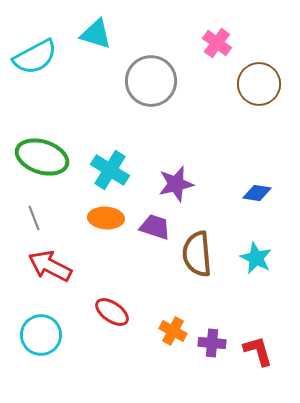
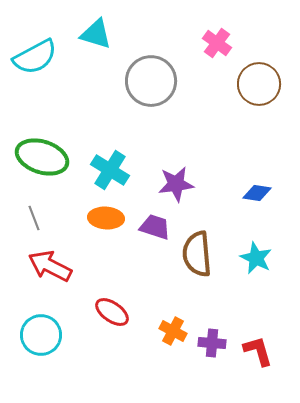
purple star: rotated 6 degrees clockwise
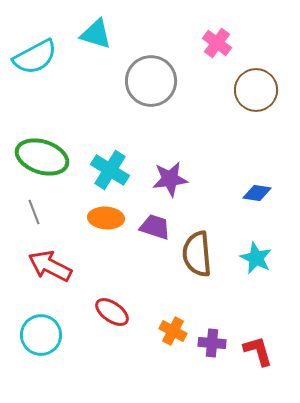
brown circle: moved 3 px left, 6 px down
purple star: moved 6 px left, 5 px up
gray line: moved 6 px up
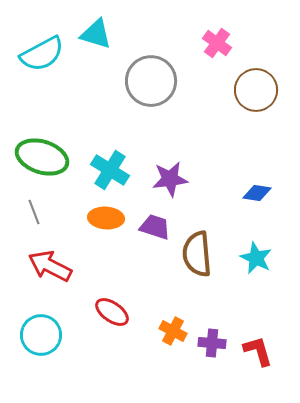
cyan semicircle: moved 7 px right, 3 px up
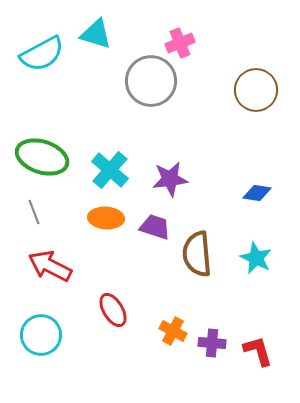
pink cross: moved 37 px left; rotated 32 degrees clockwise
cyan cross: rotated 9 degrees clockwise
red ellipse: moved 1 px right, 2 px up; rotated 24 degrees clockwise
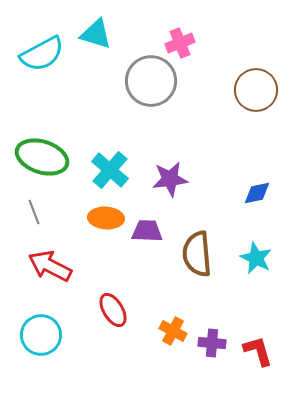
blue diamond: rotated 20 degrees counterclockwise
purple trapezoid: moved 8 px left, 4 px down; rotated 16 degrees counterclockwise
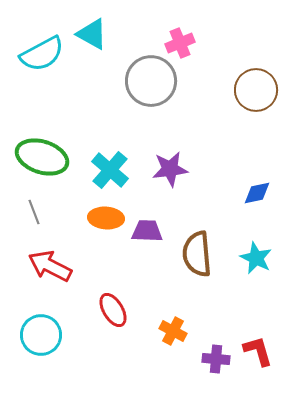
cyan triangle: moved 4 px left; rotated 12 degrees clockwise
purple star: moved 10 px up
purple cross: moved 4 px right, 16 px down
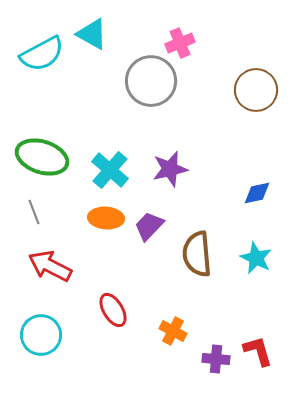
purple star: rotated 6 degrees counterclockwise
purple trapezoid: moved 2 px right, 5 px up; rotated 48 degrees counterclockwise
